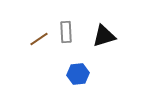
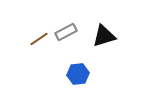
gray rectangle: rotated 65 degrees clockwise
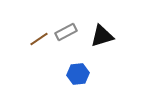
black triangle: moved 2 px left
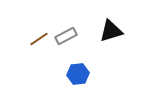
gray rectangle: moved 4 px down
black triangle: moved 9 px right, 5 px up
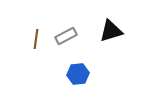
brown line: moved 3 px left; rotated 48 degrees counterclockwise
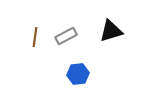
brown line: moved 1 px left, 2 px up
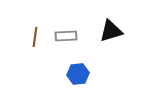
gray rectangle: rotated 25 degrees clockwise
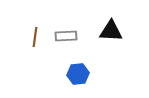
black triangle: rotated 20 degrees clockwise
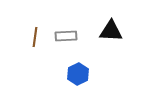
blue hexagon: rotated 20 degrees counterclockwise
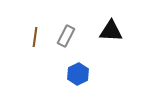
gray rectangle: rotated 60 degrees counterclockwise
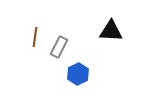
gray rectangle: moved 7 px left, 11 px down
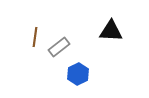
gray rectangle: rotated 25 degrees clockwise
